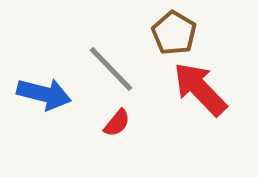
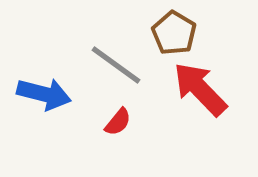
gray line: moved 5 px right, 4 px up; rotated 10 degrees counterclockwise
red semicircle: moved 1 px right, 1 px up
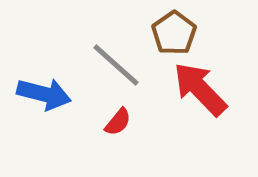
brown pentagon: rotated 6 degrees clockwise
gray line: rotated 6 degrees clockwise
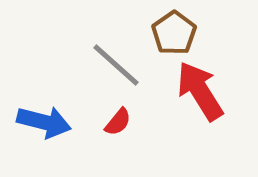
red arrow: moved 2 px down; rotated 12 degrees clockwise
blue arrow: moved 28 px down
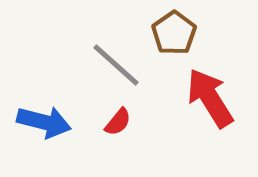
red arrow: moved 10 px right, 7 px down
